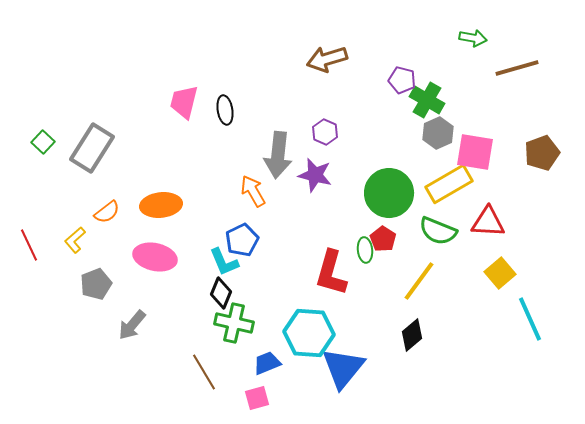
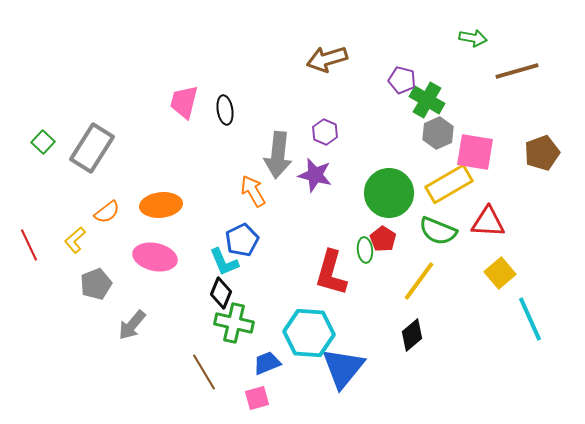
brown line at (517, 68): moved 3 px down
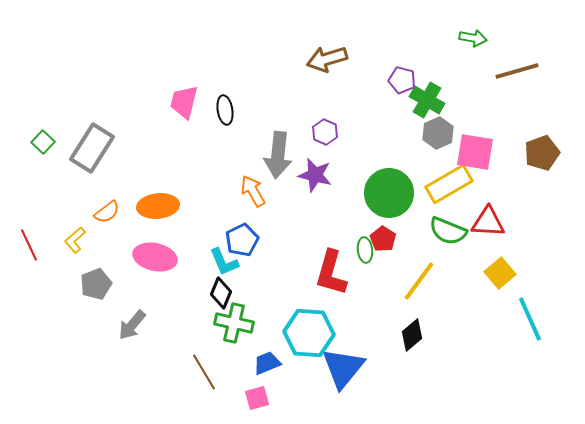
orange ellipse at (161, 205): moved 3 px left, 1 px down
green semicircle at (438, 231): moved 10 px right
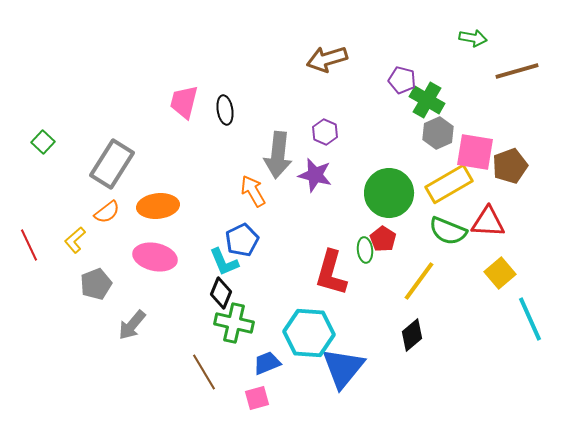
gray rectangle at (92, 148): moved 20 px right, 16 px down
brown pentagon at (542, 153): moved 32 px left, 13 px down
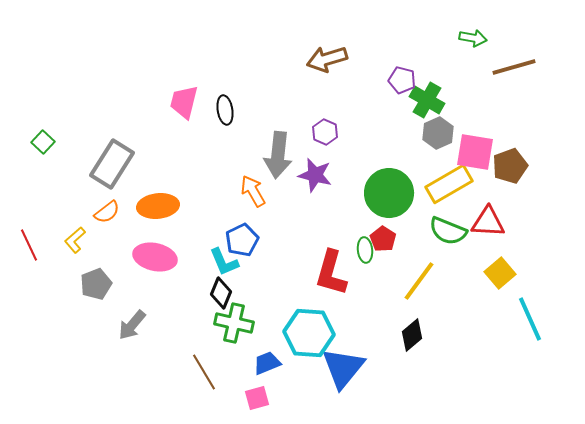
brown line at (517, 71): moved 3 px left, 4 px up
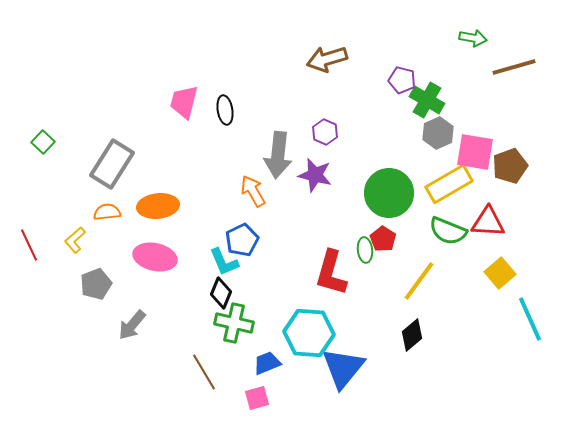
orange semicircle at (107, 212): rotated 148 degrees counterclockwise
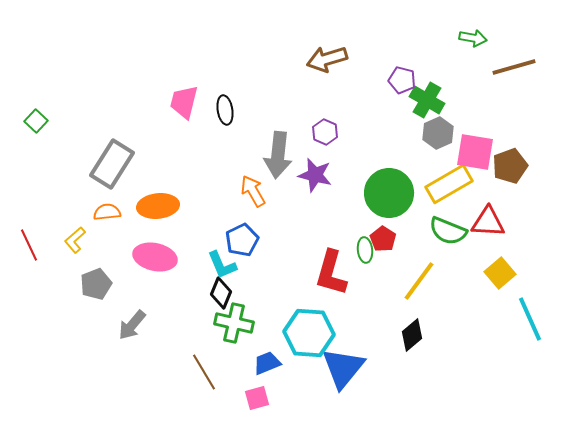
green square at (43, 142): moved 7 px left, 21 px up
cyan L-shape at (224, 262): moved 2 px left, 3 px down
